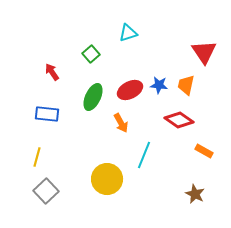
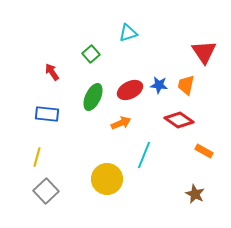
orange arrow: rotated 84 degrees counterclockwise
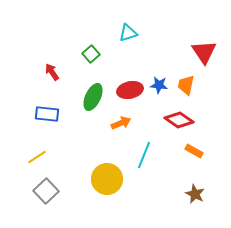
red ellipse: rotated 15 degrees clockwise
orange rectangle: moved 10 px left
yellow line: rotated 42 degrees clockwise
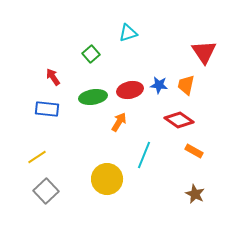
red arrow: moved 1 px right, 5 px down
green ellipse: rotated 56 degrees clockwise
blue rectangle: moved 5 px up
orange arrow: moved 2 px left, 1 px up; rotated 36 degrees counterclockwise
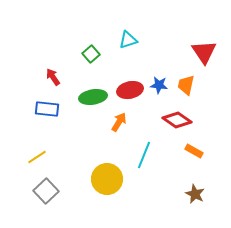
cyan triangle: moved 7 px down
red diamond: moved 2 px left
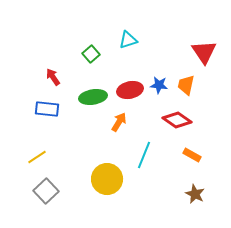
orange rectangle: moved 2 px left, 4 px down
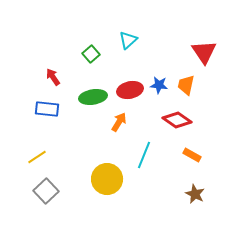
cyan triangle: rotated 24 degrees counterclockwise
